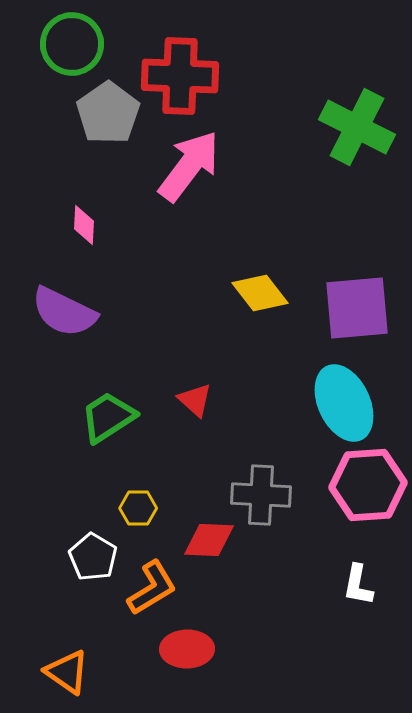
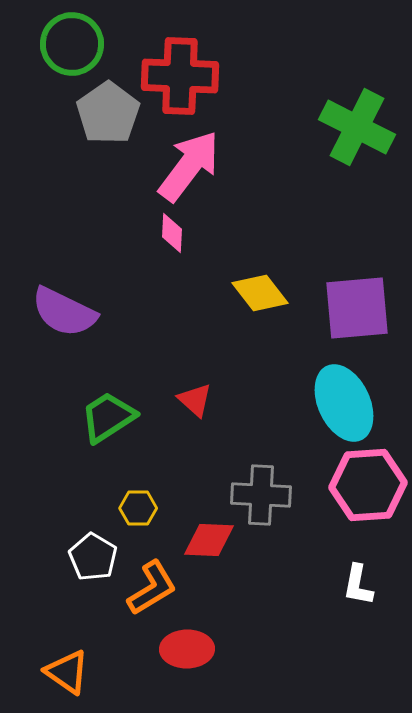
pink diamond: moved 88 px right, 8 px down
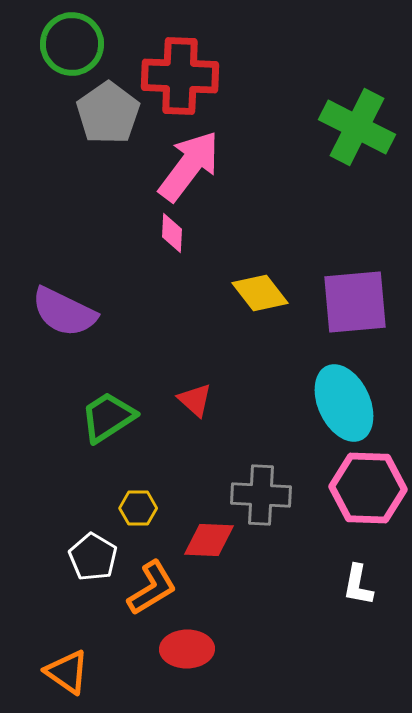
purple square: moved 2 px left, 6 px up
pink hexagon: moved 3 px down; rotated 6 degrees clockwise
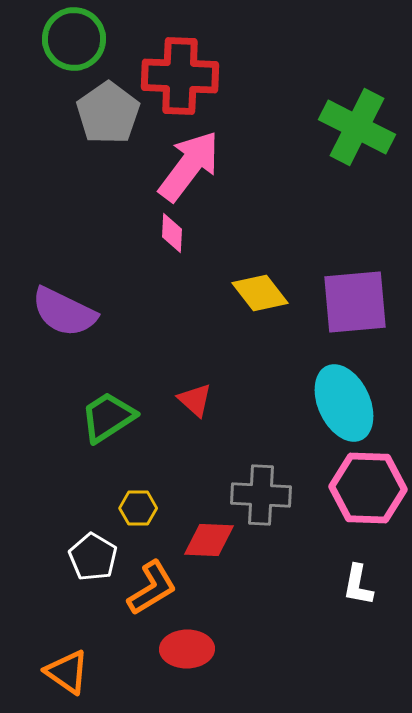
green circle: moved 2 px right, 5 px up
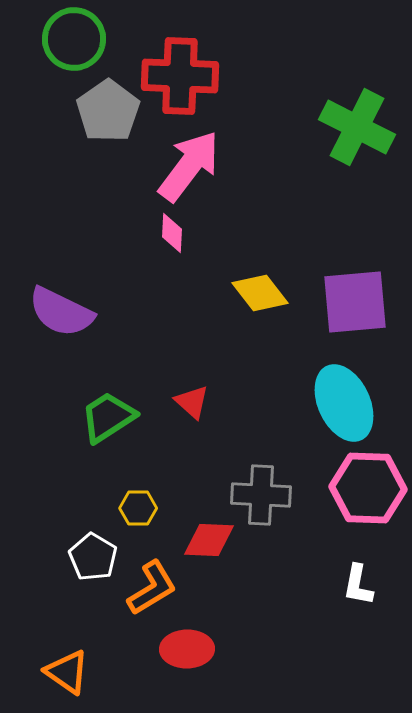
gray pentagon: moved 2 px up
purple semicircle: moved 3 px left
red triangle: moved 3 px left, 2 px down
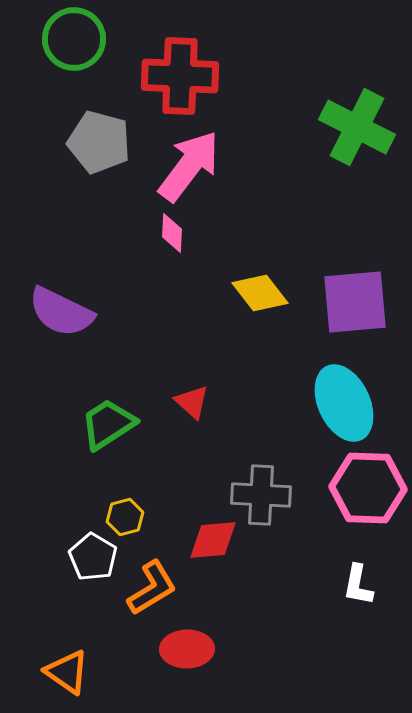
gray pentagon: moved 9 px left, 31 px down; rotated 22 degrees counterclockwise
green trapezoid: moved 7 px down
yellow hexagon: moved 13 px left, 9 px down; rotated 15 degrees counterclockwise
red diamond: moved 4 px right; rotated 8 degrees counterclockwise
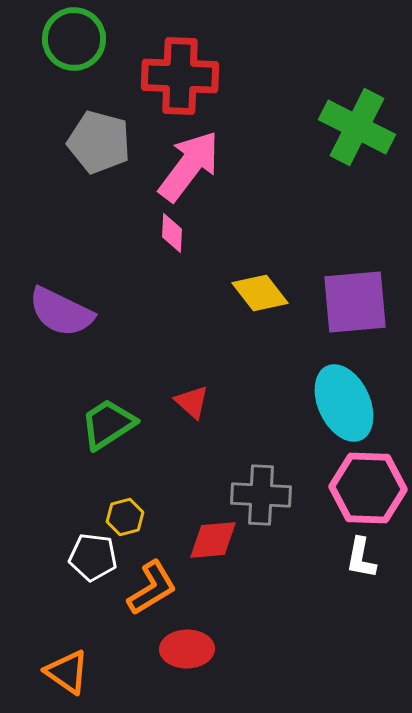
white pentagon: rotated 24 degrees counterclockwise
white L-shape: moved 3 px right, 27 px up
